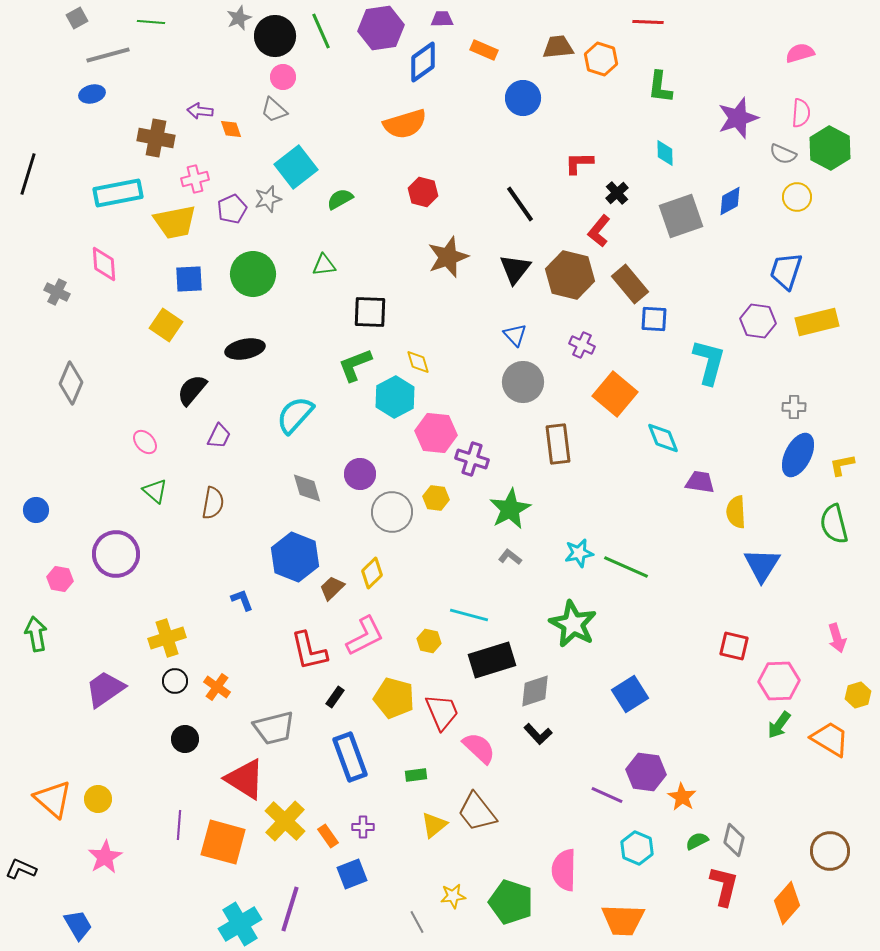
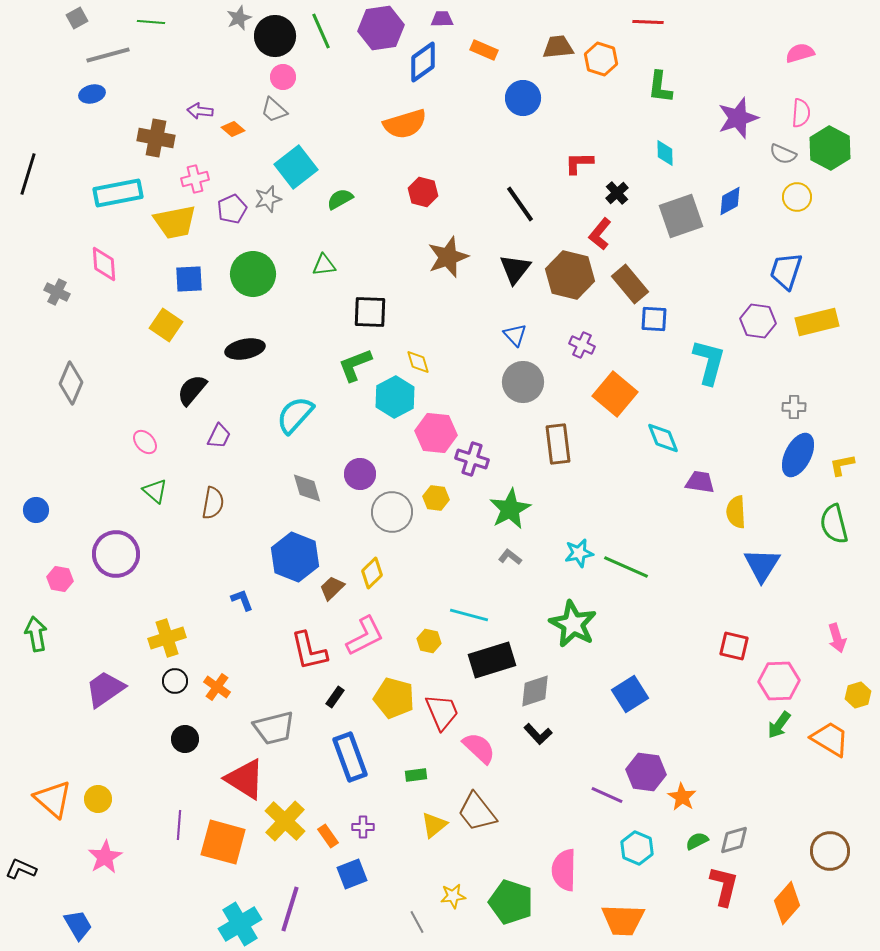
orange diamond at (231, 129): moved 2 px right; rotated 30 degrees counterclockwise
red L-shape at (599, 231): moved 1 px right, 3 px down
gray diamond at (734, 840): rotated 60 degrees clockwise
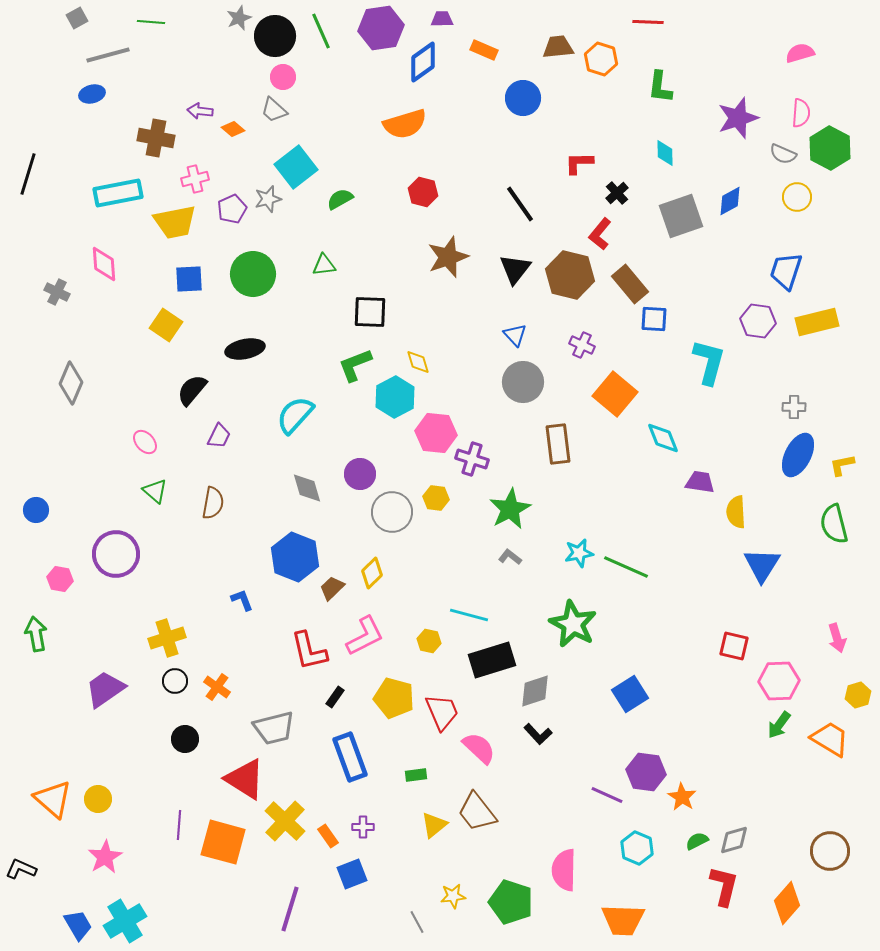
cyan cross at (240, 924): moved 115 px left, 3 px up
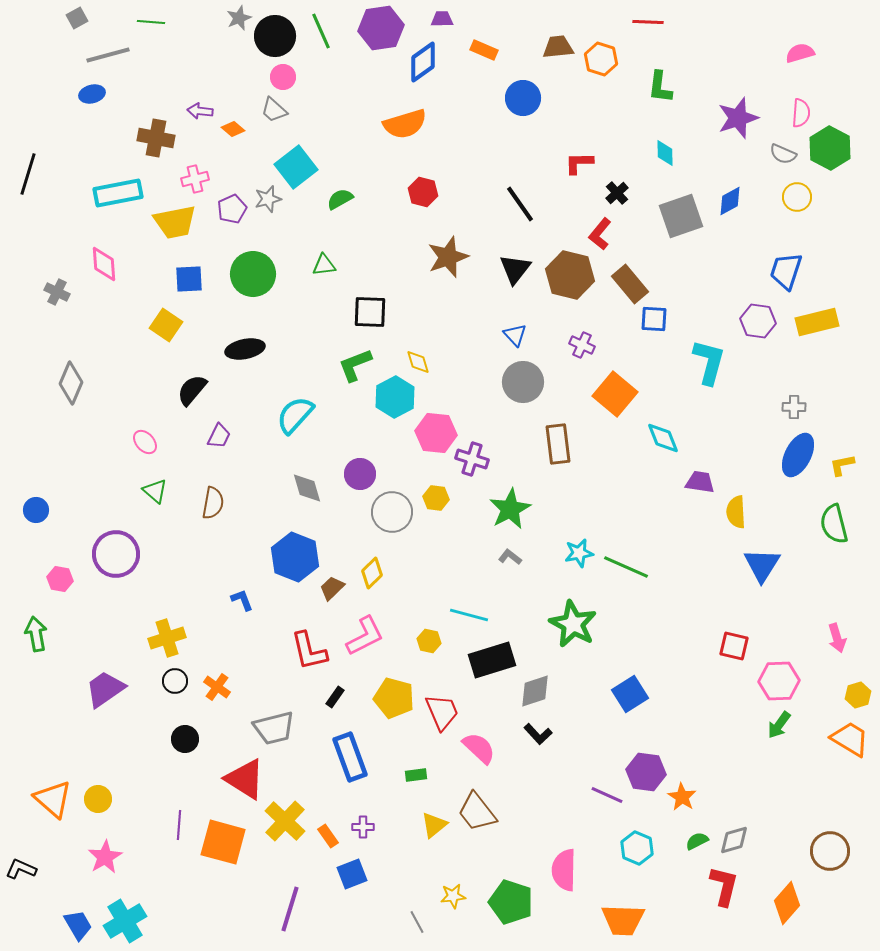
orange trapezoid at (830, 739): moved 20 px right
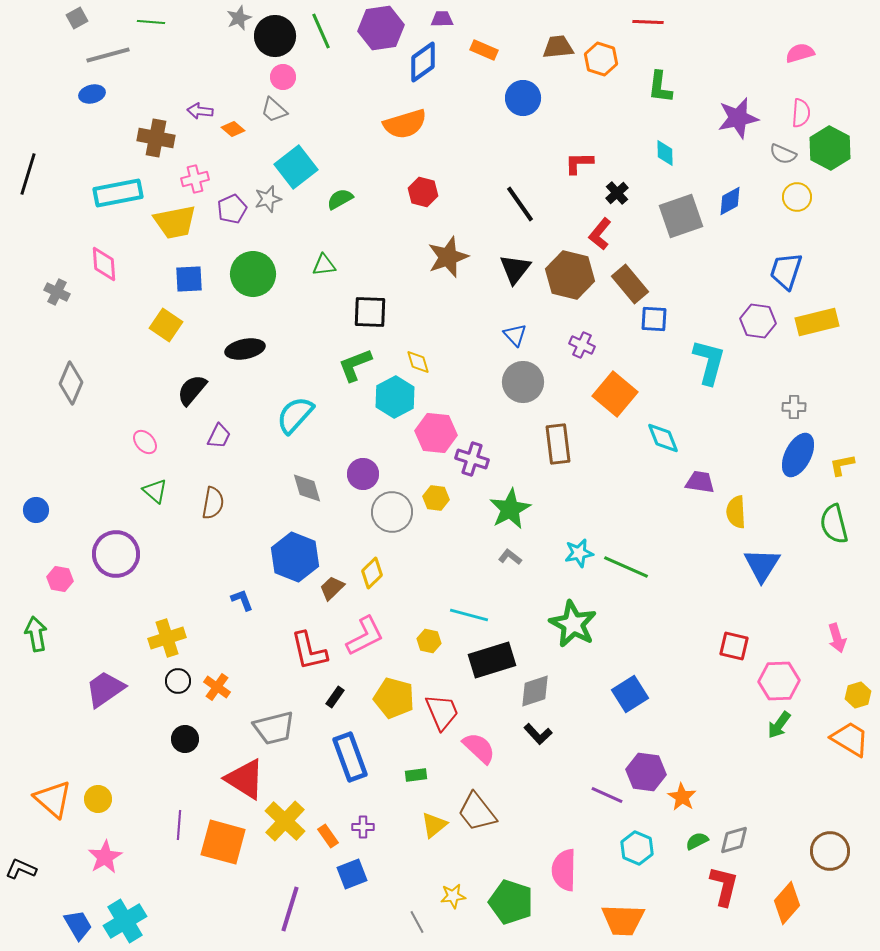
purple star at (738, 118): rotated 6 degrees clockwise
purple circle at (360, 474): moved 3 px right
black circle at (175, 681): moved 3 px right
